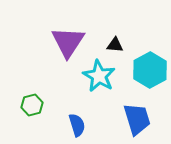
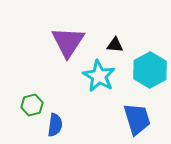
blue semicircle: moved 22 px left; rotated 25 degrees clockwise
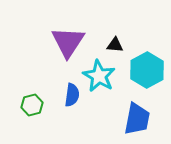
cyan hexagon: moved 3 px left
blue trapezoid: rotated 28 degrees clockwise
blue semicircle: moved 17 px right, 30 px up
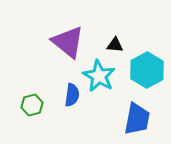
purple triangle: rotated 24 degrees counterclockwise
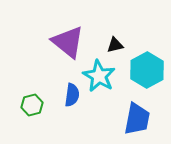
black triangle: rotated 18 degrees counterclockwise
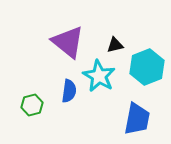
cyan hexagon: moved 3 px up; rotated 8 degrees clockwise
blue semicircle: moved 3 px left, 4 px up
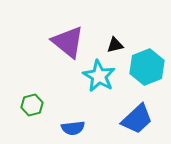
blue semicircle: moved 4 px right, 37 px down; rotated 75 degrees clockwise
blue trapezoid: rotated 36 degrees clockwise
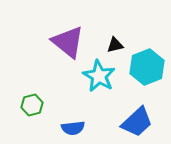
blue trapezoid: moved 3 px down
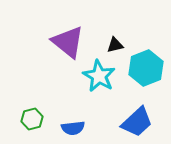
cyan hexagon: moved 1 px left, 1 px down
green hexagon: moved 14 px down
